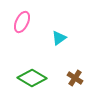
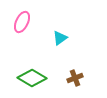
cyan triangle: moved 1 px right
brown cross: rotated 35 degrees clockwise
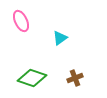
pink ellipse: moved 1 px left, 1 px up; rotated 50 degrees counterclockwise
green diamond: rotated 12 degrees counterclockwise
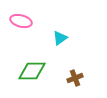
pink ellipse: rotated 50 degrees counterclockwise
green diamond: moved 7 px up; rotated 20 degrees counterclockwise
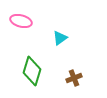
green diamond: rotated 72 degrees counterclockwise
brown cross: moved 1 px left
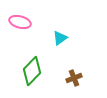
pink ellipse: moved 1 px left, 1 px down
green diamond: rotated 28 degrees clockwise
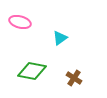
green diamond: rotated 56 degrees clockwise
brown cross: rotated 35 degrees counterclockwise
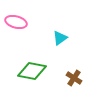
pink ellipse: moved 4 px left
